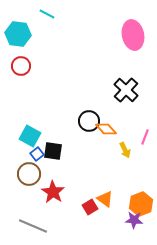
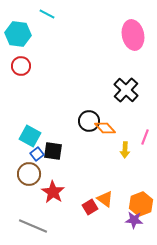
orange diamond: moved 1 px left, 1 px up
yellow arrow: rotated 28 degrees clockwise
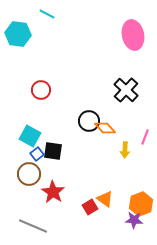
red circle: moved 20 px right, 24 px down
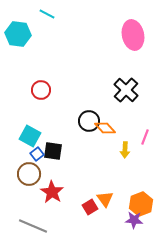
red star: moved 1 px left
orange triangle: rotated 18 degrees clockwise
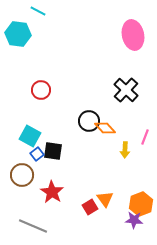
cyan line: moved 9 px left, 3 px up
brown circle: moved 7 px left, 1 px down
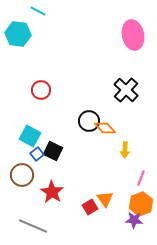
pink line: moved 4 px left, 41 px down
black square: rotated 18 degrees clockwise
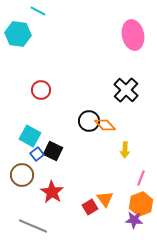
orange diamond: moved 3 px up
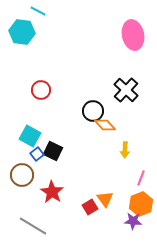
cyan hexagon: moved 4 px right, 2 px up
black circle: moved 4 px right, 10 px up
purple star: moved 1 px left, 1 px down
gray line: rotated 8 degrees clockwise
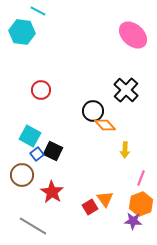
pink ellipse: rotated 36 degrees counterclockwise
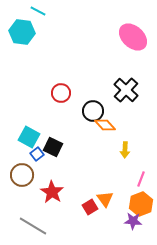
pink ellipse: moved 2 px down
red circle: moved 20 px right, 3 px down
cyan square: moved 1 px left, 1 px down
black square: moved 4 px up
pink line: moved 1 px down
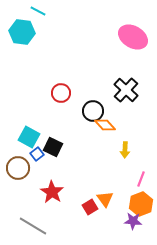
pink ellipse: rotated 12 degrees counterclockwise
brown circle: moved 4 px left, 7 px up
